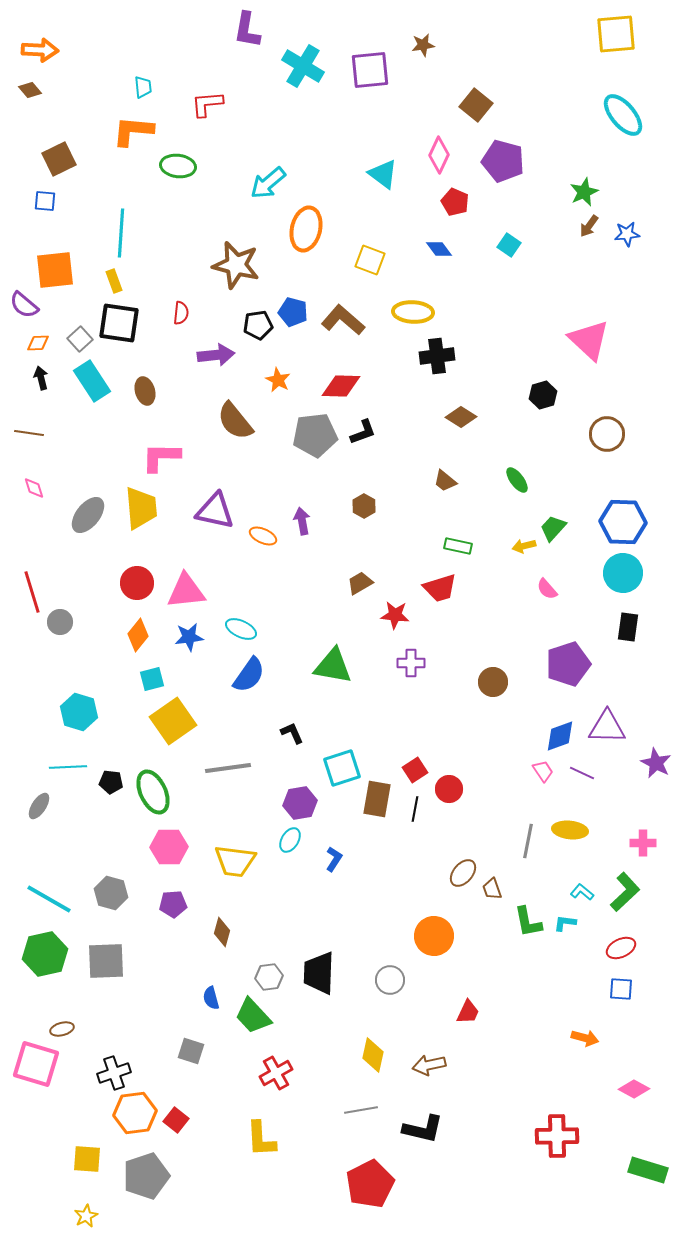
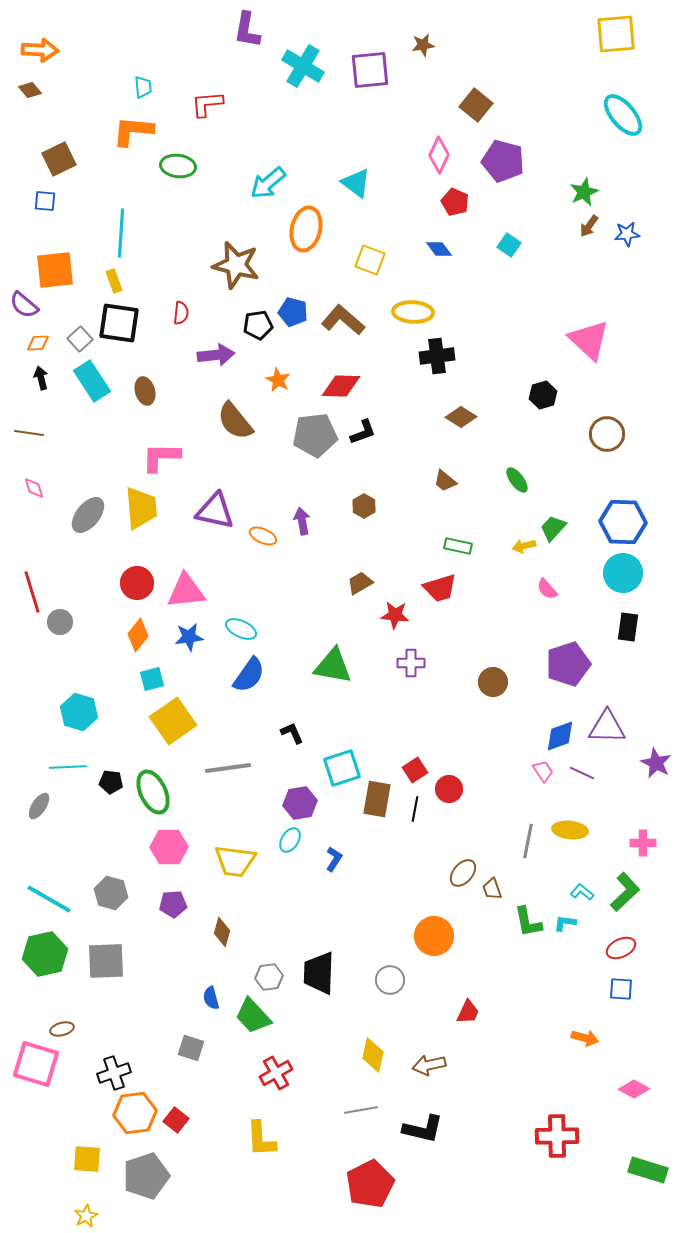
cyan triangle at (383, 174): moved 27 px left, 9 px down
gray square at (191, 1051): moved 3 px up
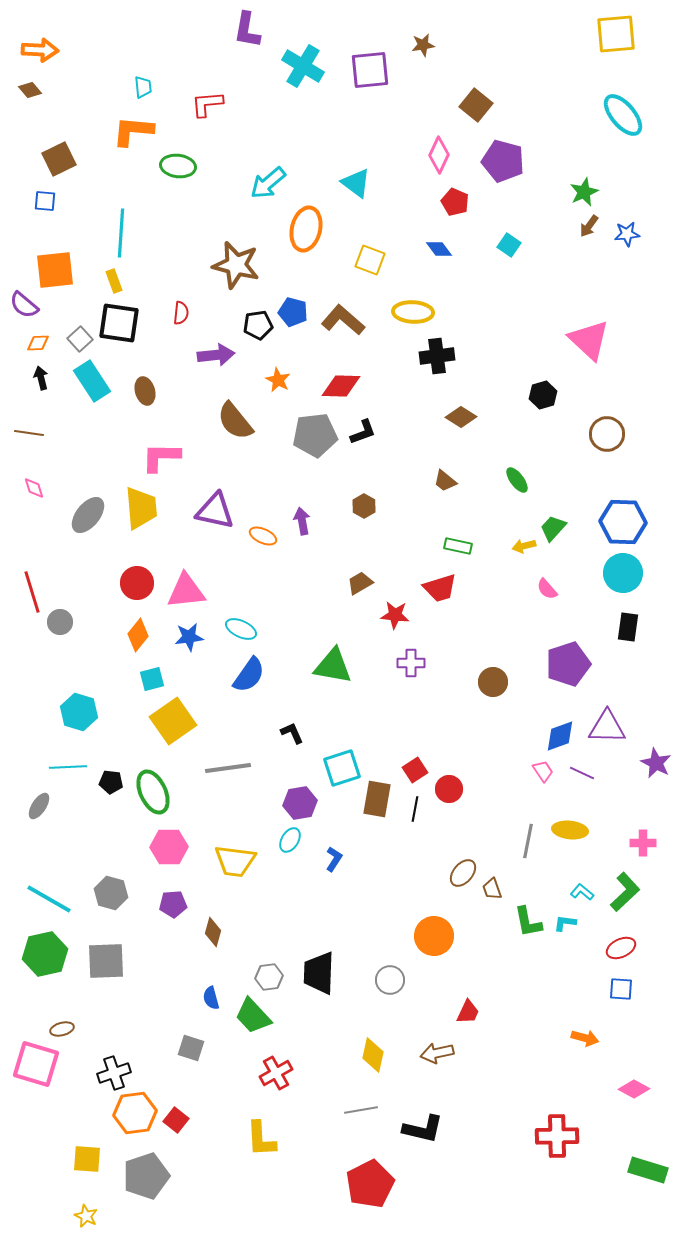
brown diamond at (222, 932): moved 9 px left
brown arrow at (429, 1065): moved 8 px right, 12 px up
yellow star at (86, 1216): rotated 20 degrees counterclockwise
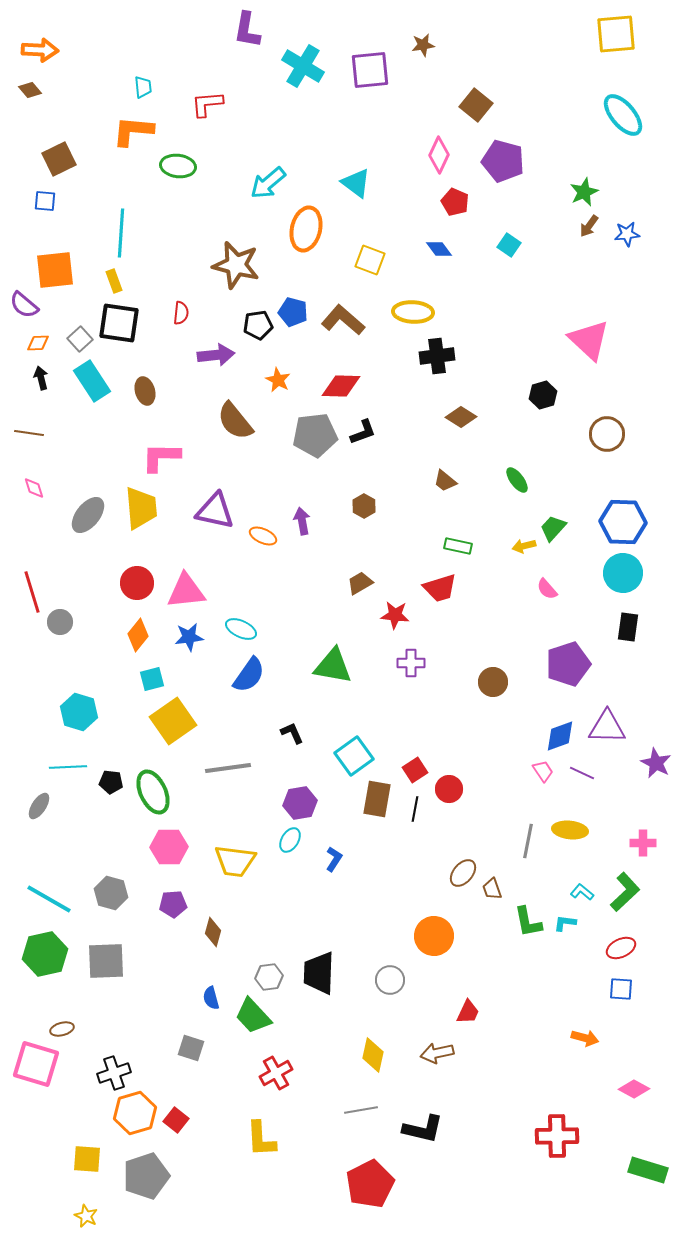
cyan square at (342, 768): moved 12 px right, 12 px up; rotated 18 degrees counterclockwise
orange hexagon at (135, 1113): rotated 9 degrees counterclockwise
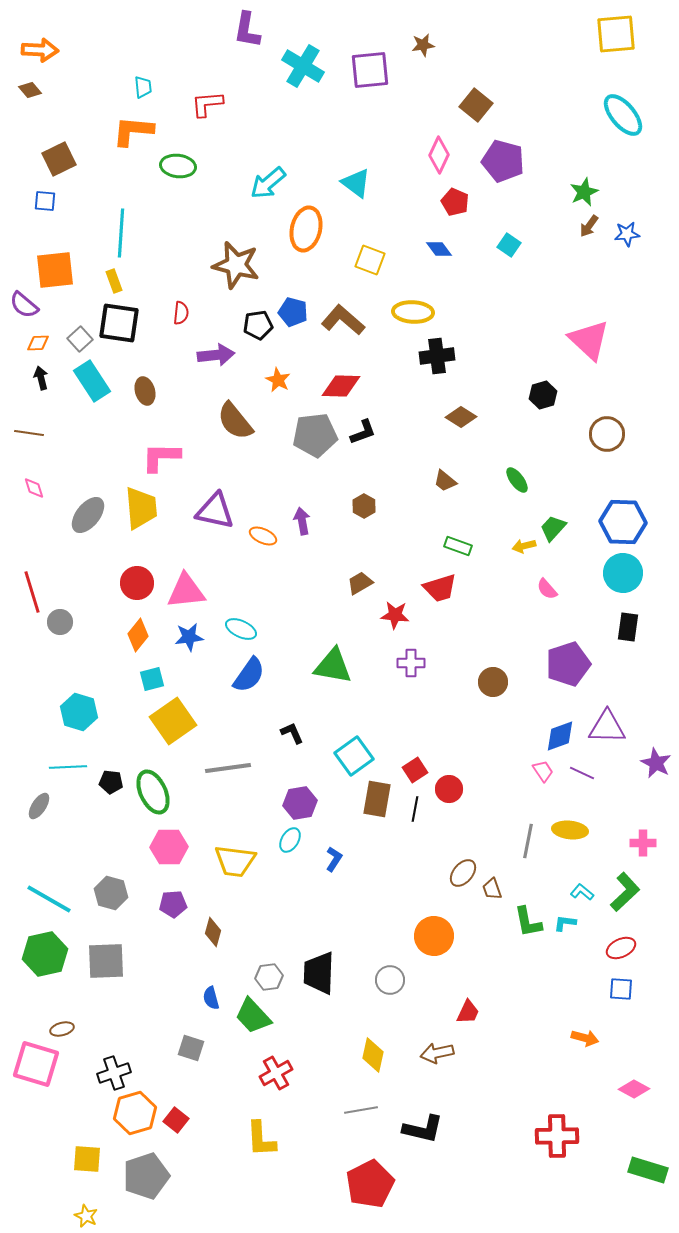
green rectangle at (458, 546): rotated 8 degrees clockwise
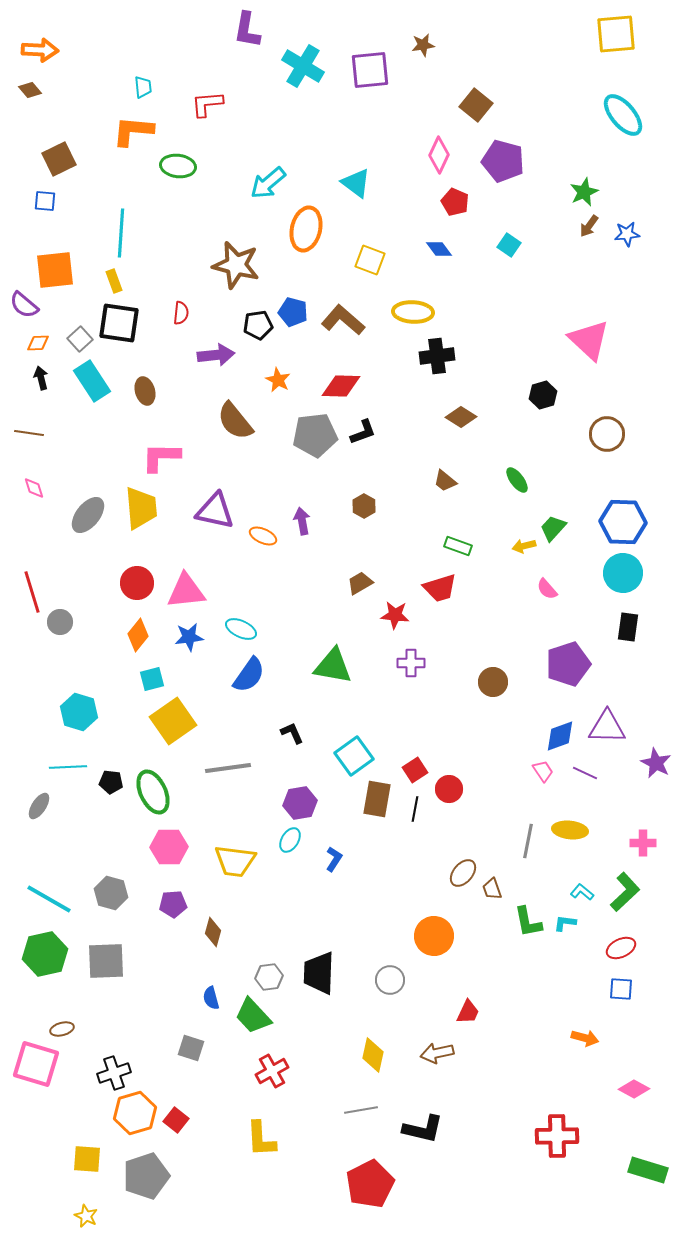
purple line at (582, 773): moved 3 px right
red cross at (276, 1073): moved 4 px left, 2 px up
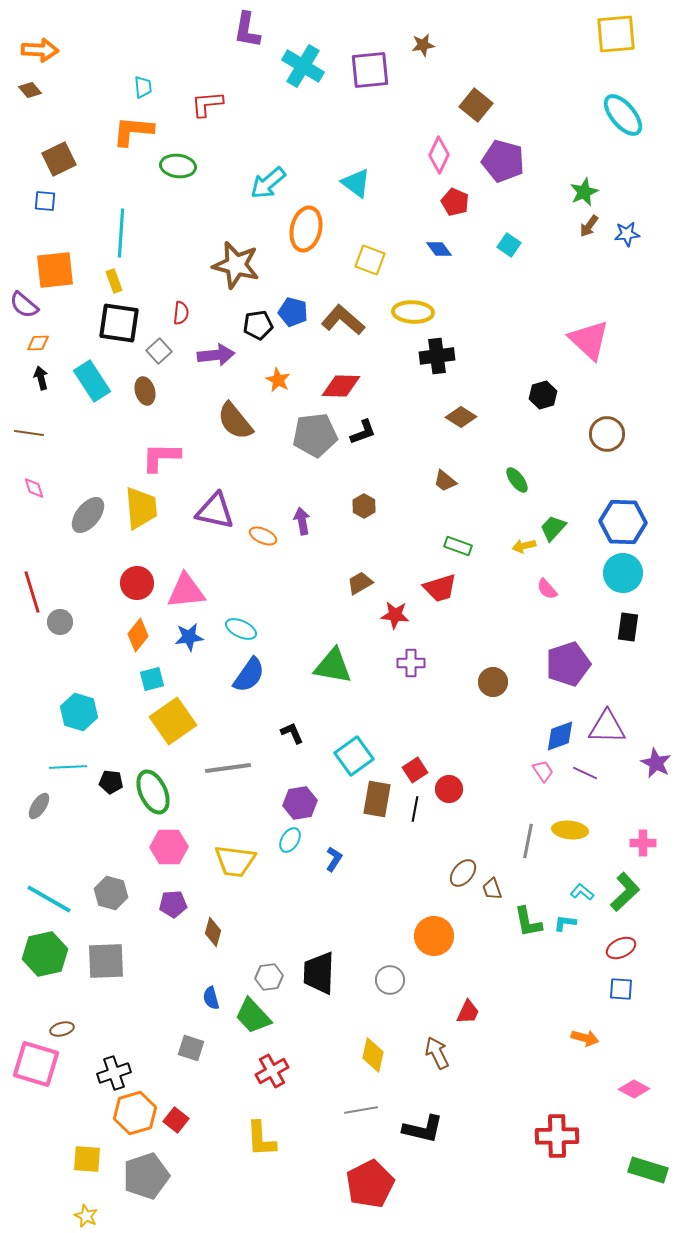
gray square at (80, 339): moved 79 px right, 12 px down
brown arrow at (437, 1053): rotated 76 degrees clockwise
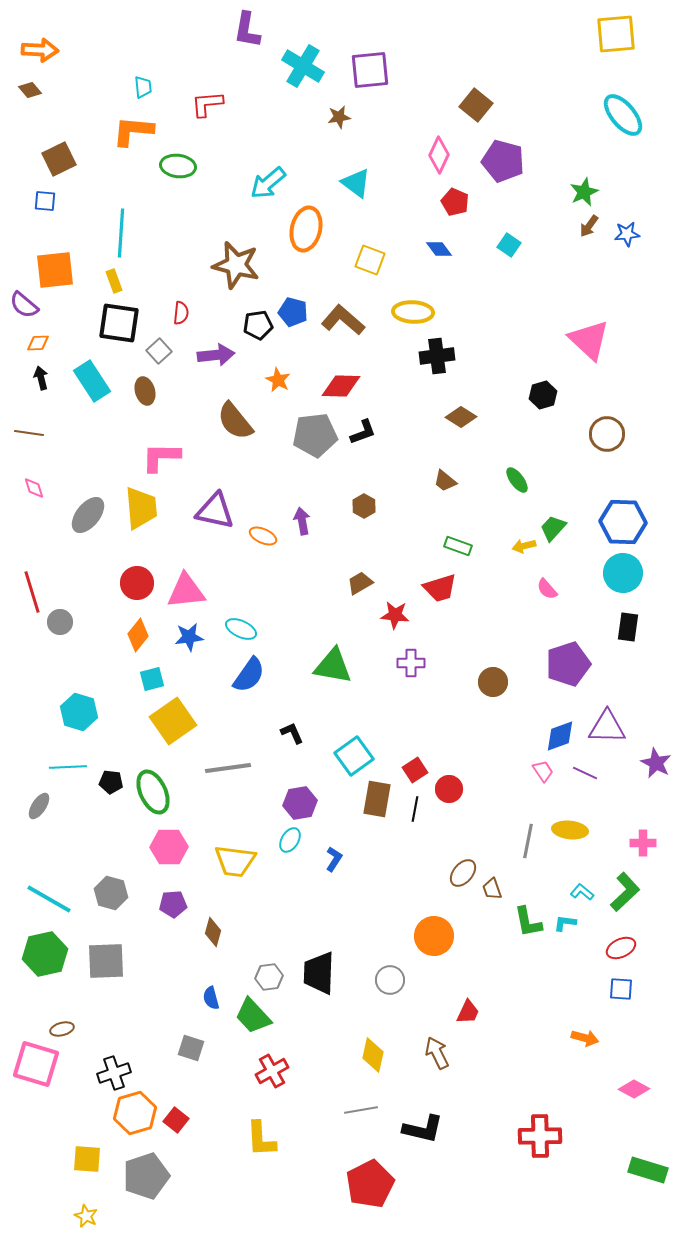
brown star at (423, 45): moved 84 px left, 72 px down
red cross at (557, 1136): moved 17 px left
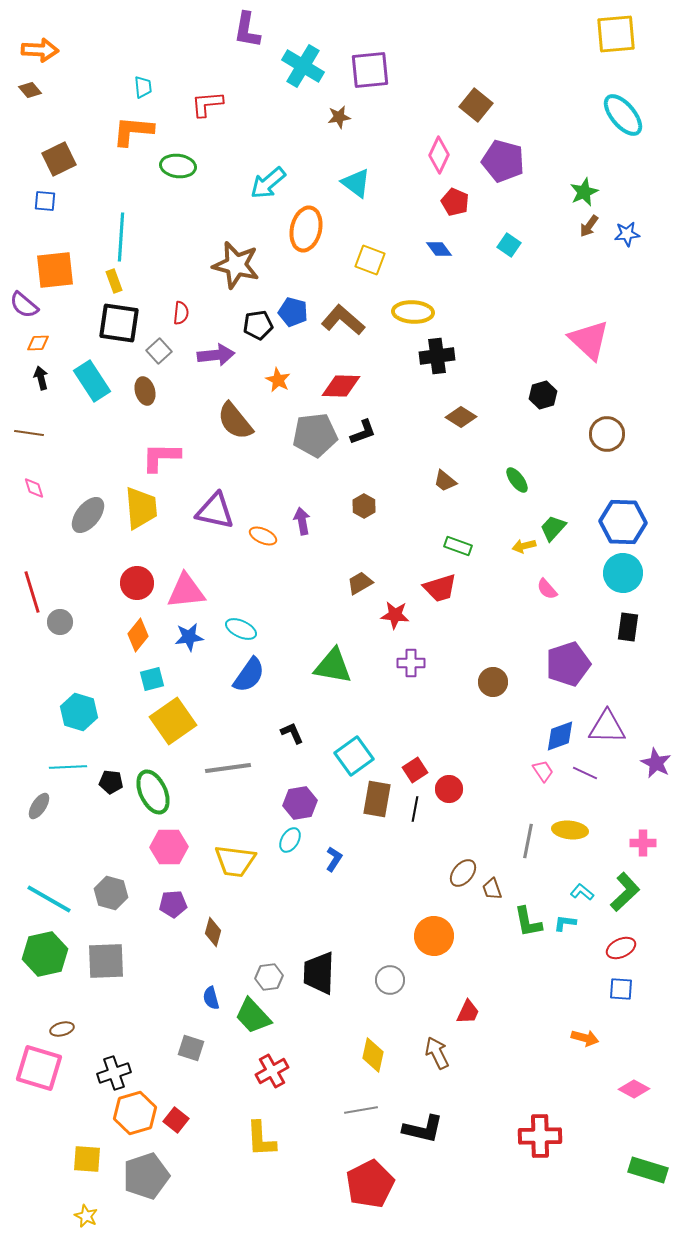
cyan line at (121, 233): moved 4 px down
pink square at (36, 1064): moved 3 px right, 4 px down
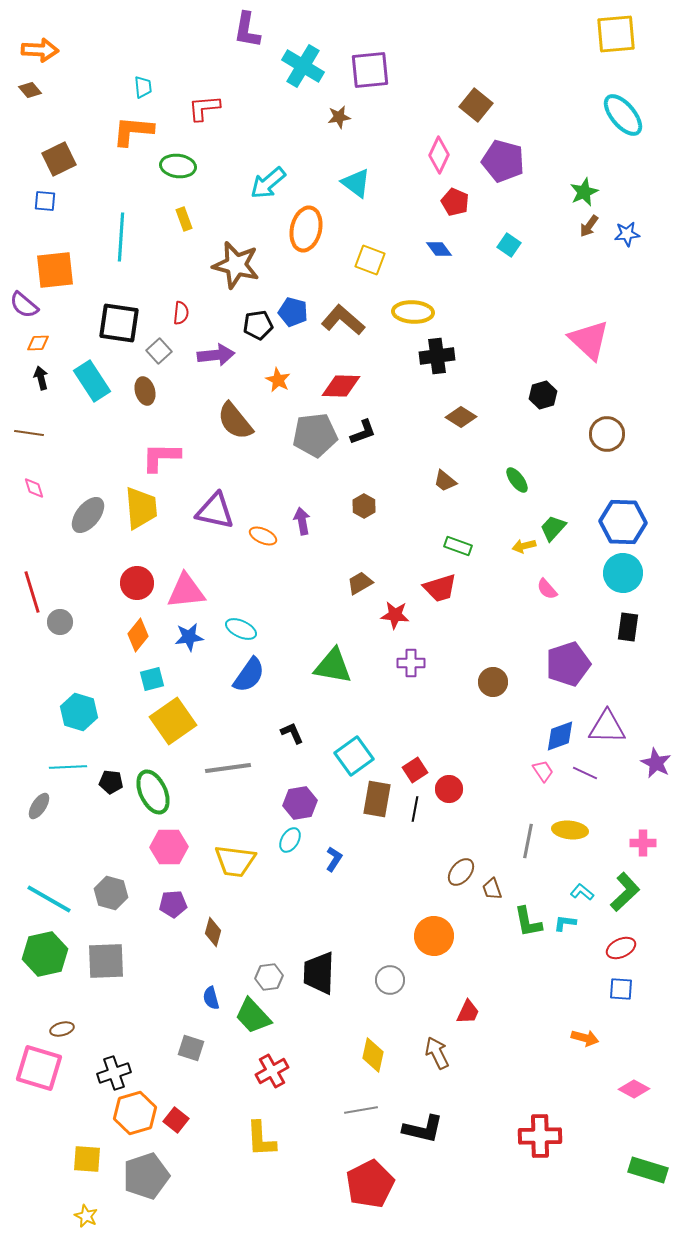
red L-shape at (207, 104): moved 3 px left, 4 px down
yellow rectangle at (114, 281): moved 70 px right, 62 px up
brown ellipse at (463, 873): moved 2 px left, 1 px up
